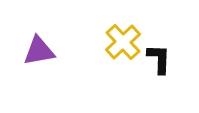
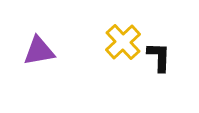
black L-shape: moved 2 px up
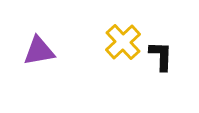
black L-shape: moved 2 px right, 1 px up
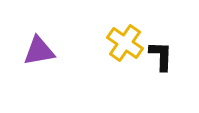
yellow cross: moved 2 px right, 1 px down; rotated 12 degrees counterclockwise
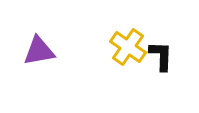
yellow cross: moved 3 px right, 4 px down
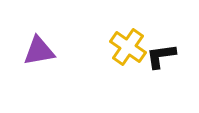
black L-shape: rotated 100 degrees counterclockwise
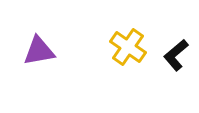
black L-shape: moved 15 px right, 1 px up; rotated 32 degrees counterclockwise
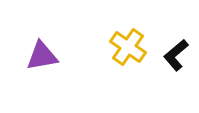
purple triangle: moved 3 px right, 5 px down
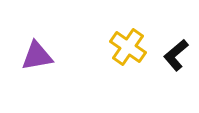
purple triangle: moved 5 px left
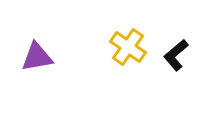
purple triangle: moved 1 px down
